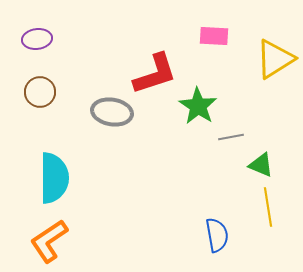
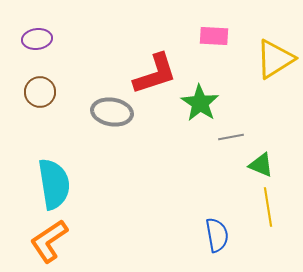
green star: moved 2 px right, 3 px up
cyan semicircle: moved 6 px down; rotated 9 degrees counterclockwise
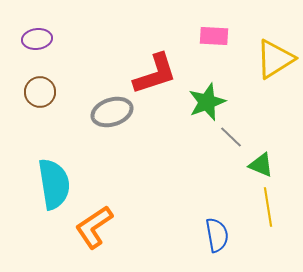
green star: moved 7 px right, 1 px up; rotated 18 degrees clockwise
gray ellipse: rotated 27 degrees counterclockwise
gray line: rotated 55 degrees clockwise
orange L-shape: moved 45 px right, 14 px up
